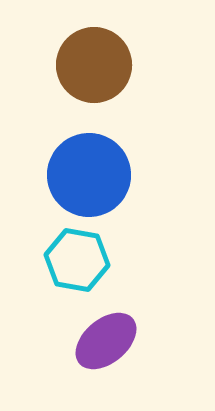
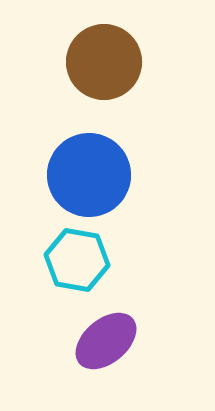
brown circle: moved 10 px right, 3 px up
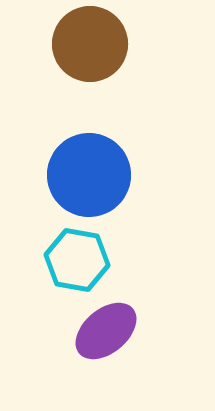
brown circle: moved 14 px left, 18 px up
purple ellipse: moved 10 px up
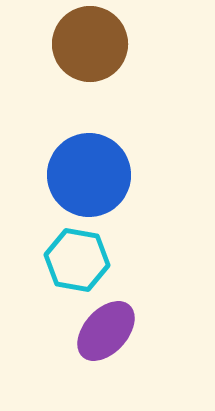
purple ellipse: rotated 8 degrees counterclockwise
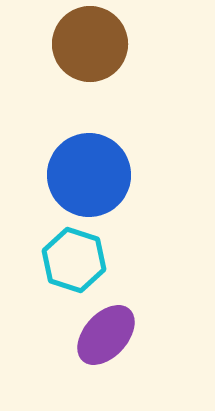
cyan hexagon: moved 3 px left; rotated 8 degrees clockwise
purple ellipse: moved 4 px down
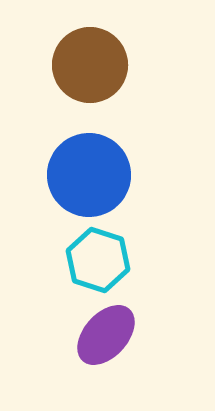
brown circle: moved 21 px down
cyan hexagon: moved 24 px right
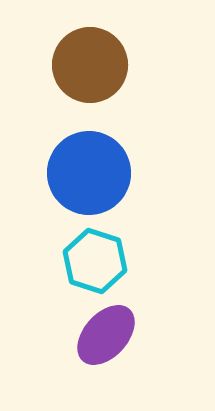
blue circle: moved 2 px up
cyan hexagon: moved 3 px left, 1 px down
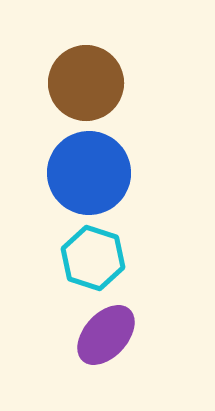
brown circle: moved 4 px left, 18 px down
cyan hexagon: moved 2 px left, 3 px up
